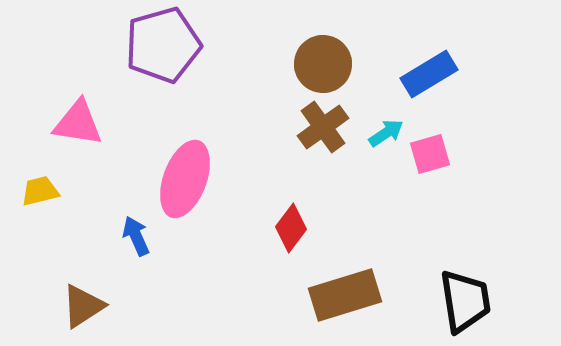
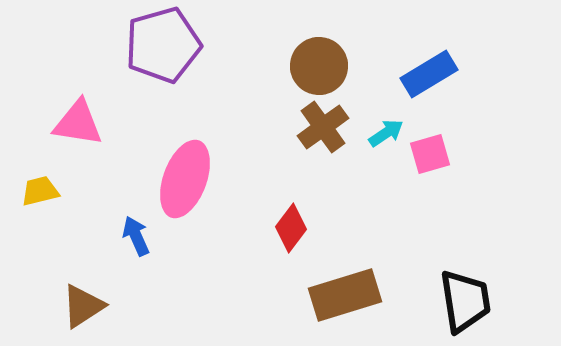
brown circle: moved 4 px left, 2 px down
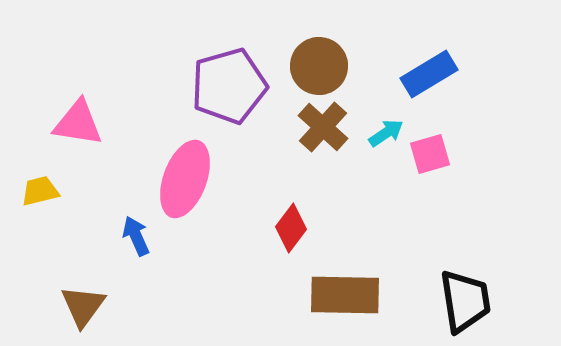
purple pentagon: moved 66 px right, 41 px down
brown cross: rotated 12 degrees counterclockwise
brown rectangle: rotated 18 degrees clockwise
brown triangle: rotated 21 degrees counterclockwise
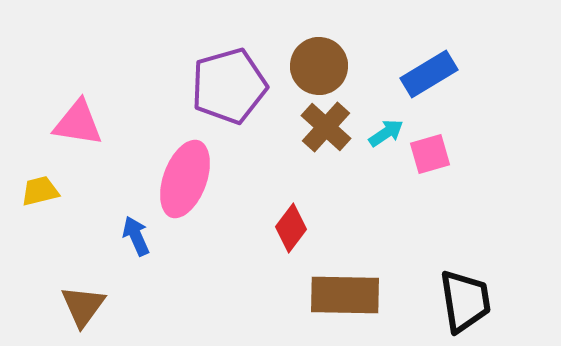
brown cross: moved 3 px right
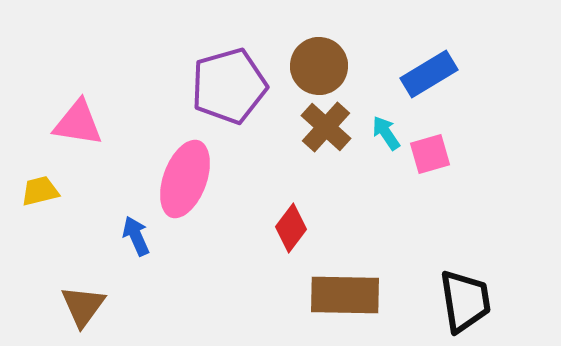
cyan arrow: rotated 90 degrees counterclockwise
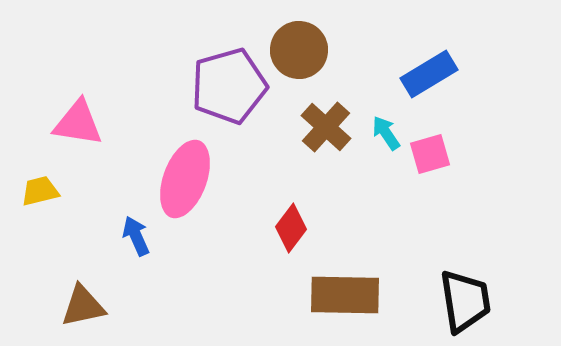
brown circle: moved 20 px left, 16 px up
brown triangle: rotated 42 degrees clockwise
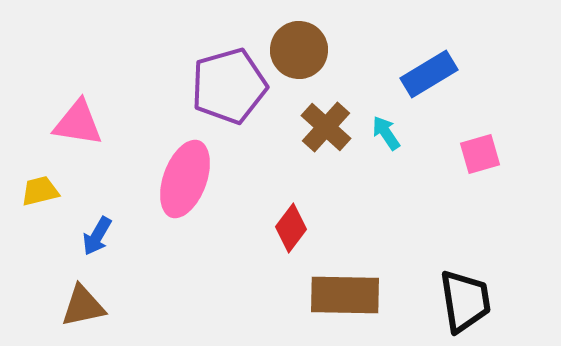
pink square: moved 50 px right
blue arrow: moved 39 px left; rotated 126 degrees counterclockwise
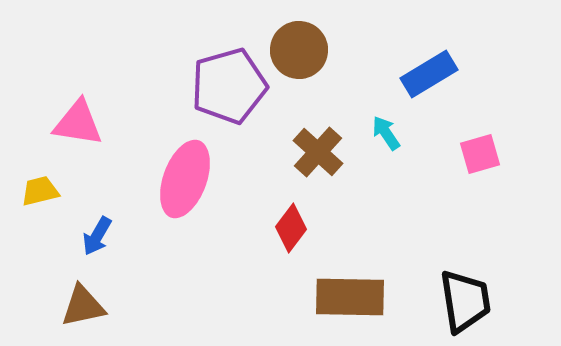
brown cross: moved 8 px left, 25 px down
brown rectangle: moved 5 px right, 2 px down
